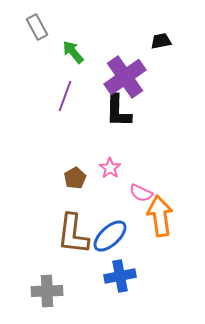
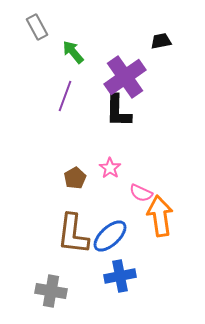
gray cross: moved 4 px right; rotated 12 degrees clockwise
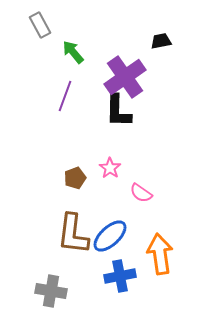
gray rectangle: moved 3 px right, 2 px up
brown pentagon: rotated 10 degrees clockwise
pink semicircle: rotated 10 degrees clockwise
orange arrow: moved 38 px down
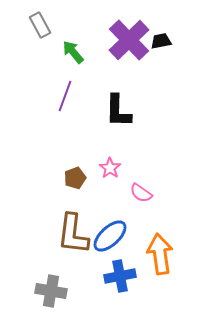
purple cross: moved 4 px right, 37 px up; rotated 9 degrees counterclockwise
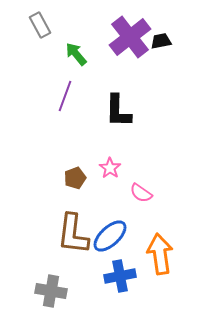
purple cross: moved 1 px right, 3 px up; rotated 6 degrees clockwise
green arrow: moved 3 px right, 2 px down
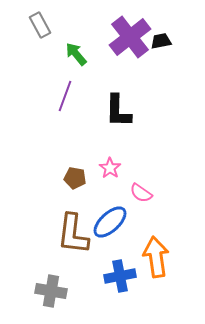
brown pentagon: rotated 30 degrees clockwise
blue ellipse: moved 14 px up
orange arrow: moved 4 px left, 3 px down
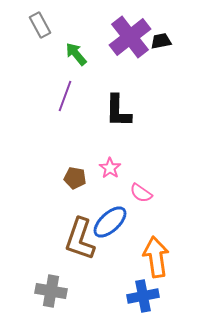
brown L-shape: moved 7 px right, 5 px down; rotated 12 degrees clockwise
blue cross: moved 23 px right, 20 px down
